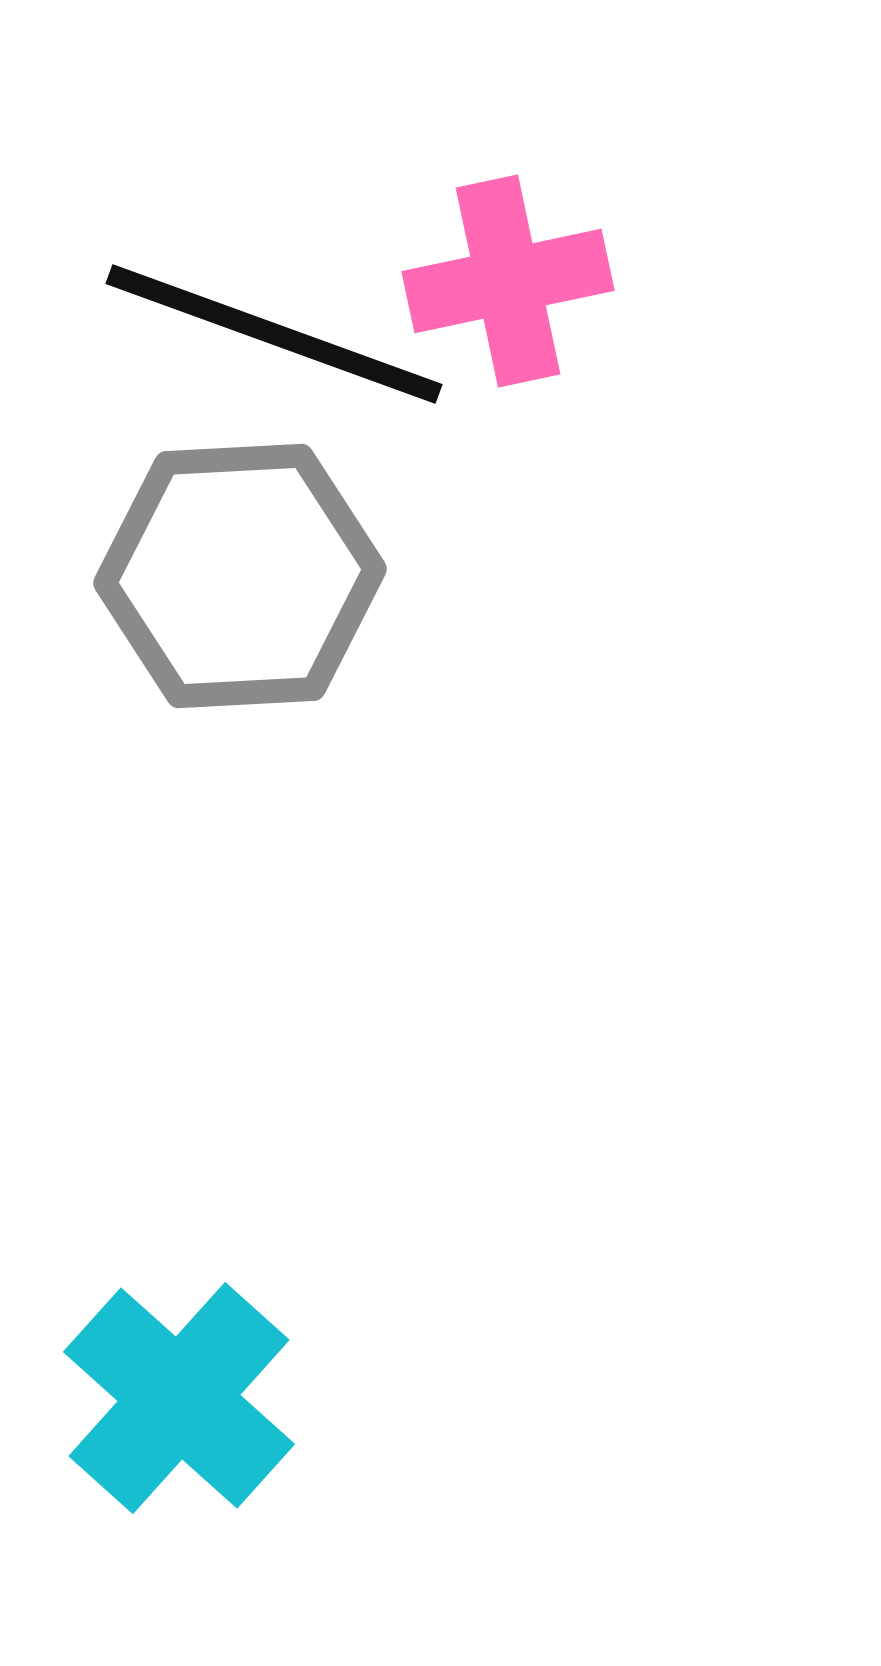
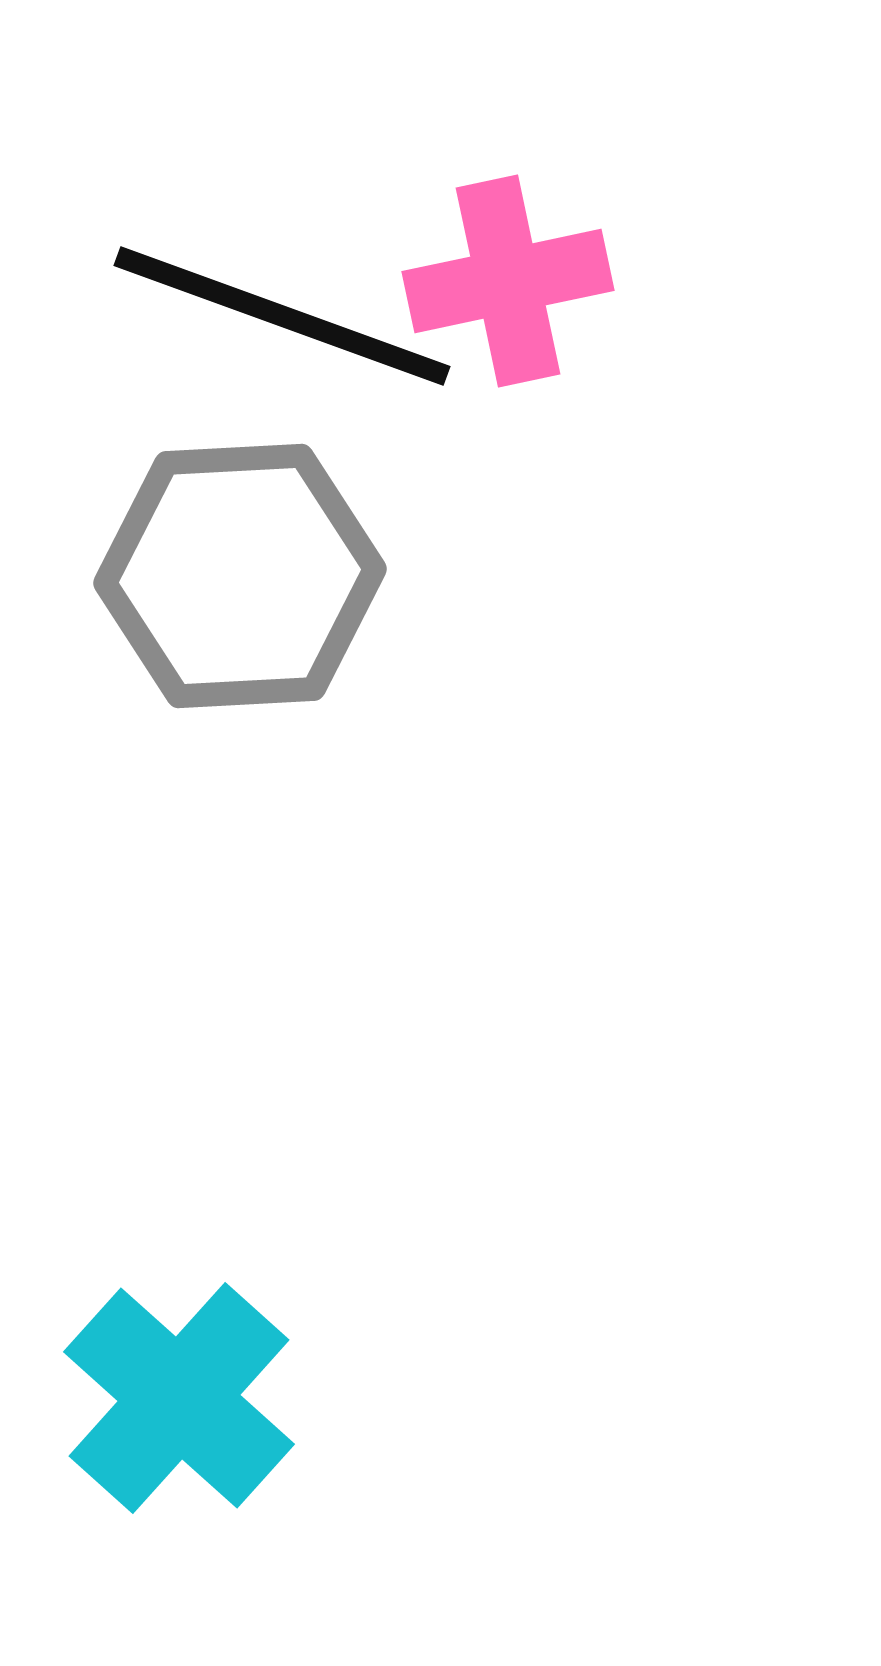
black line: moved 8 px right, 18 px up
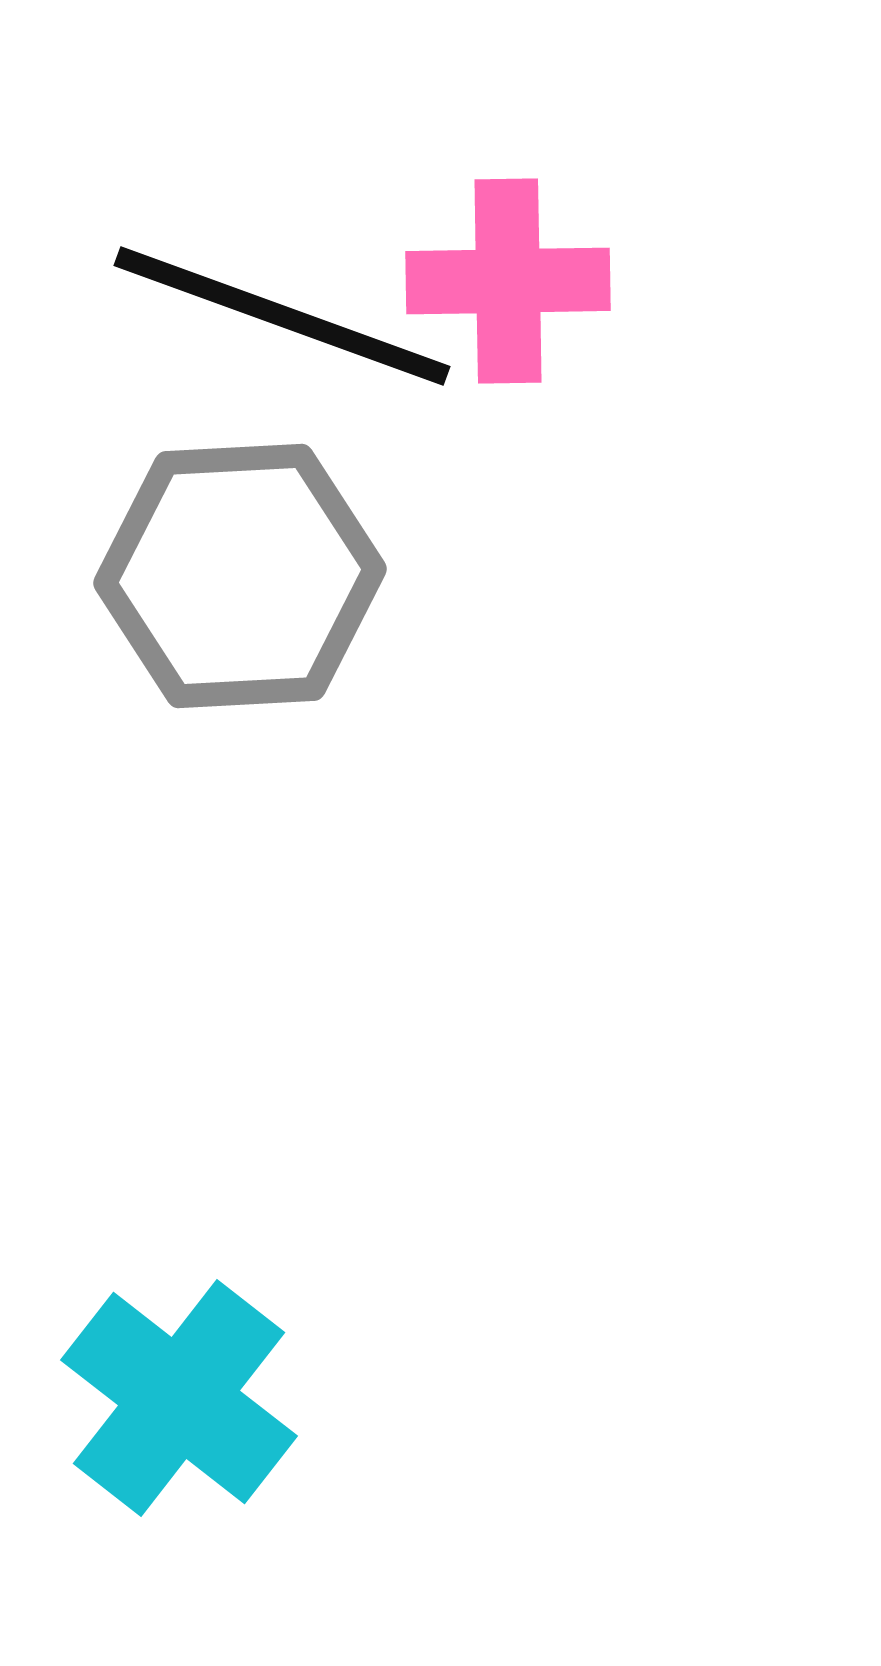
pink cross: rotated 11 degrees clockwise
cyan cross: rotated 4 degrees counterclockwise
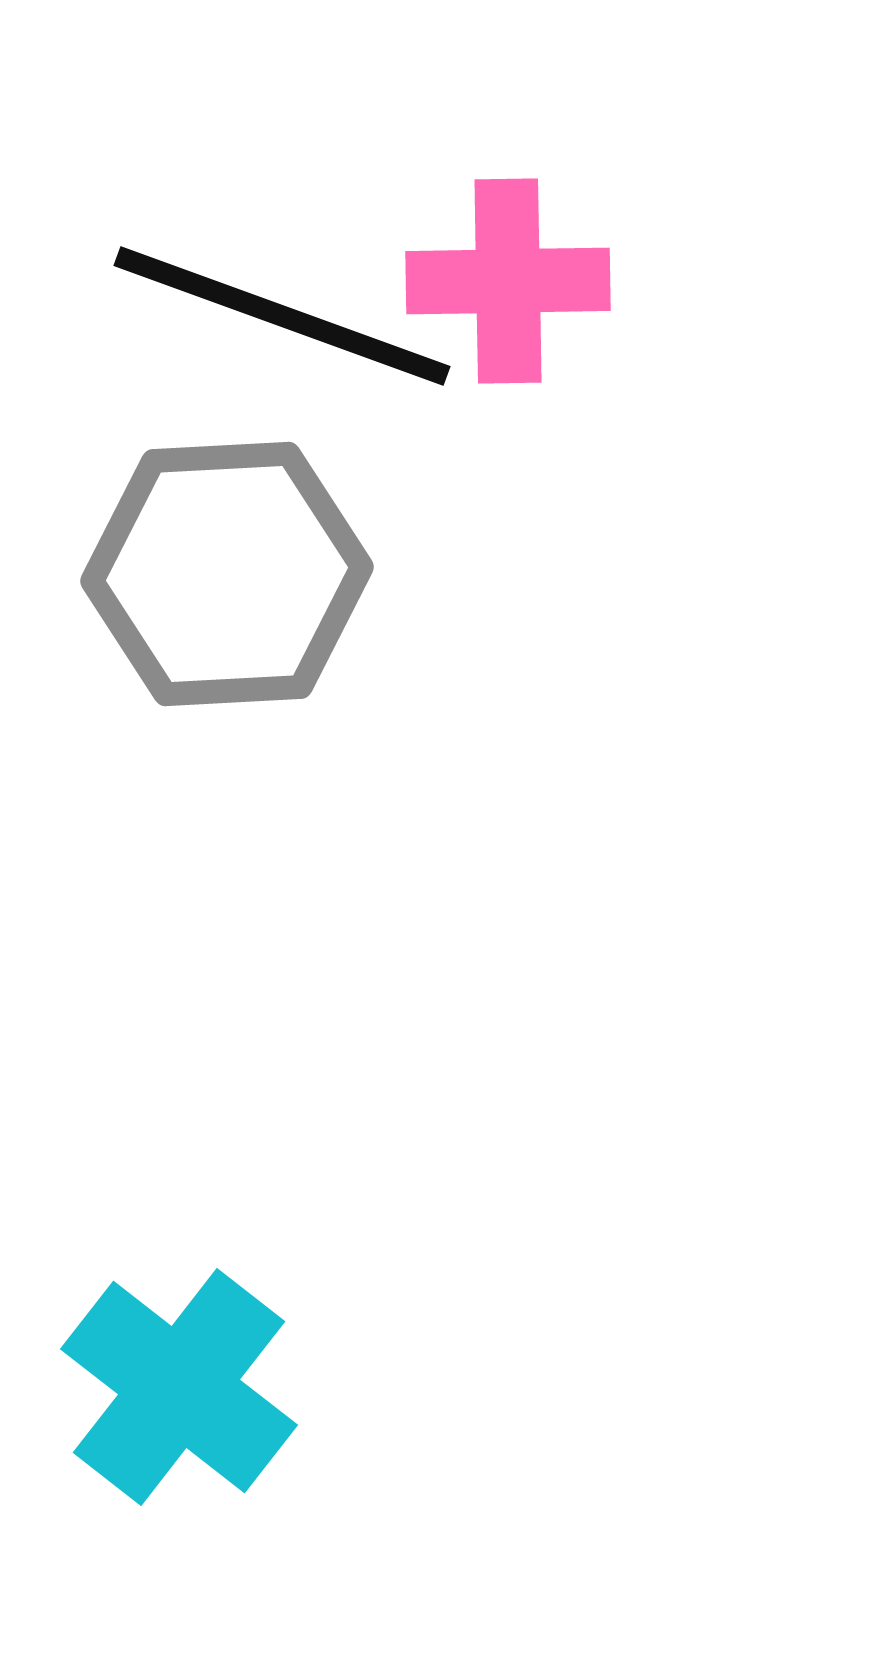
gray hexagon: moved 13 px left, 2 px up
cyan cross: moved 11 px up
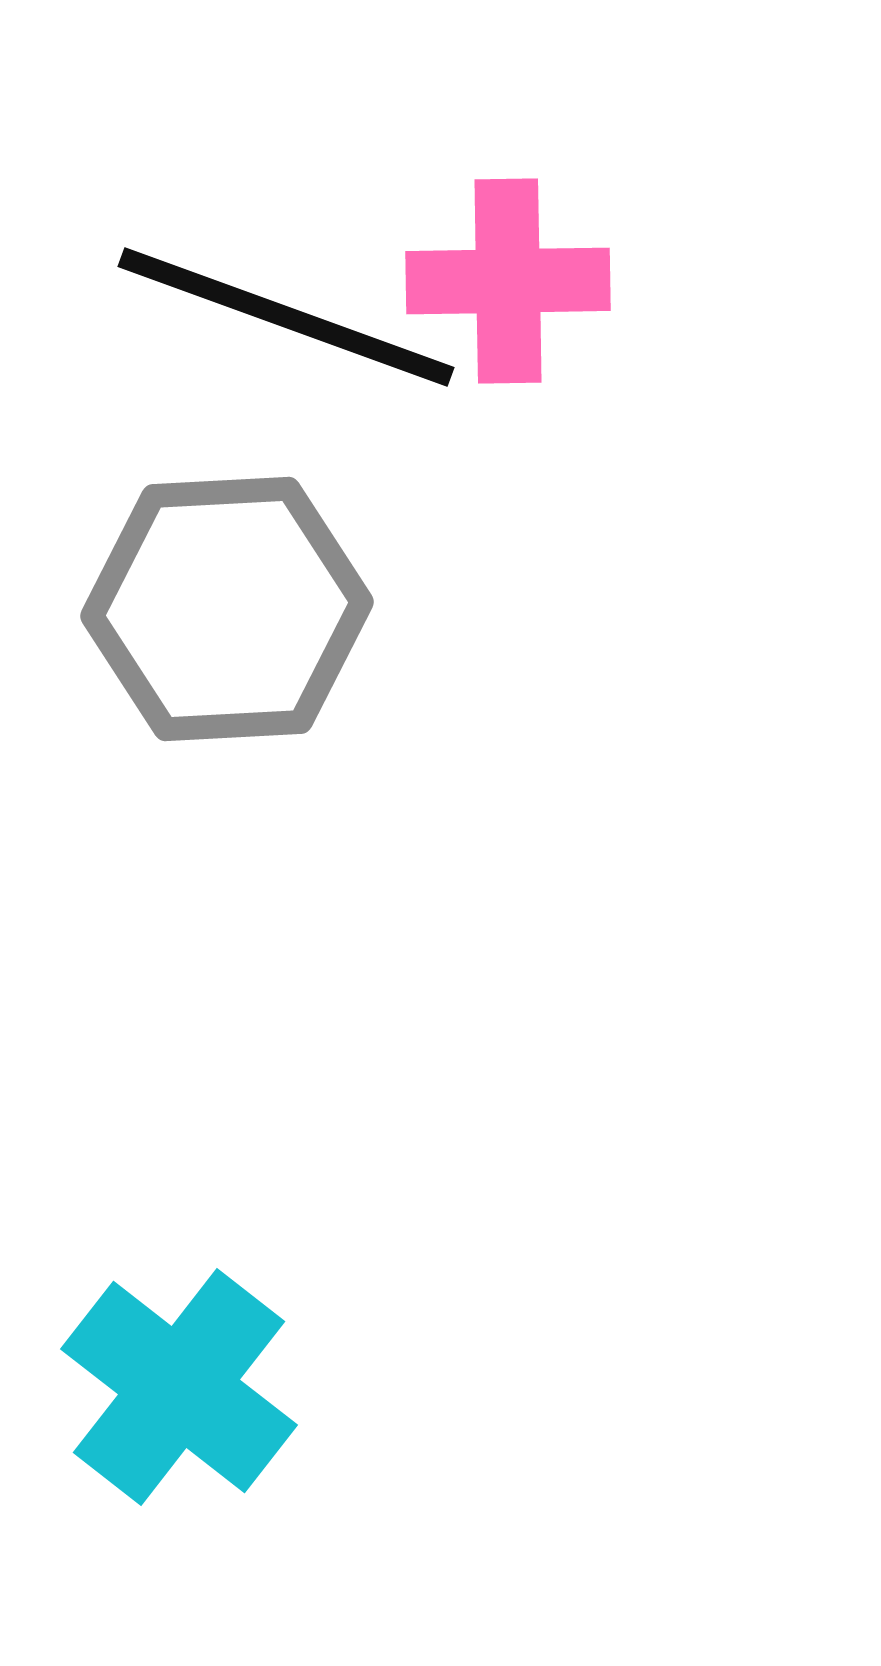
black line: moved 4 px right, 1 px down
gray hexagon: moved 35 px down
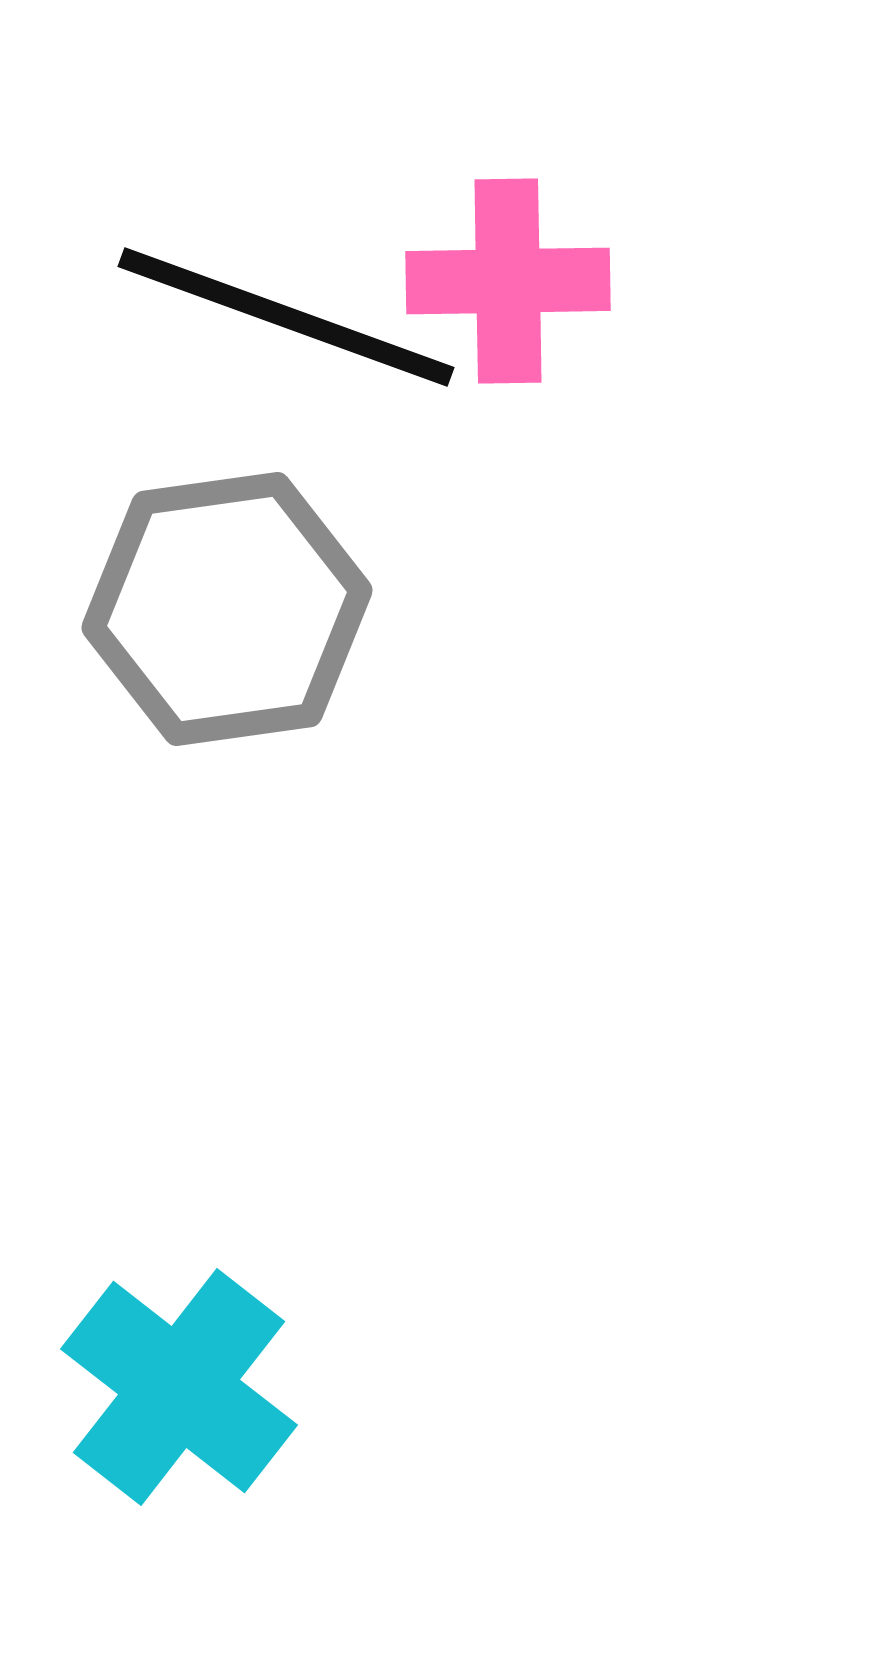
gray hexagon: rotated 5 degrees counterclockwise
